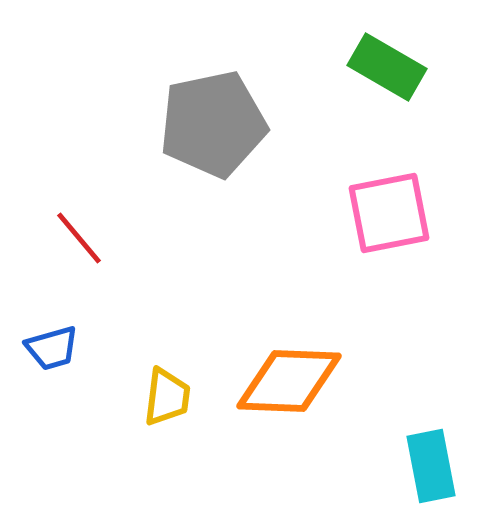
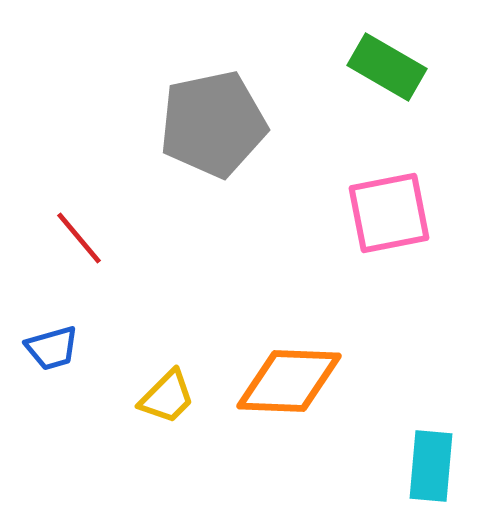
yellow trapezoid: rotated 38 degrees clockwise
cyan rectangle: rotated 16 degrees clockwise
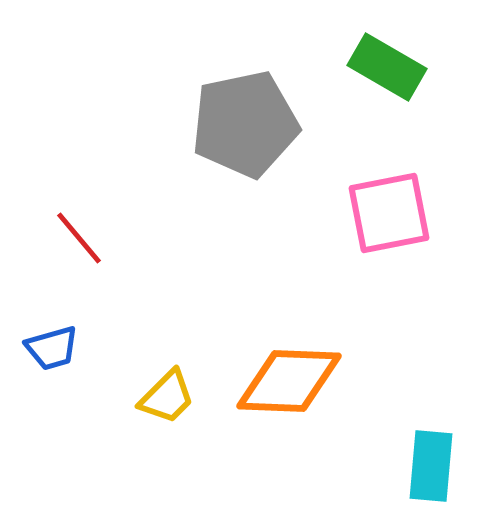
gray pentagon: moved 32 px right
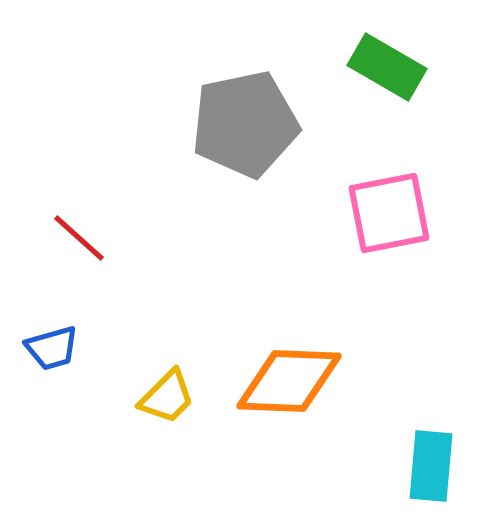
red line: rotated 8 degrees counterclockwise
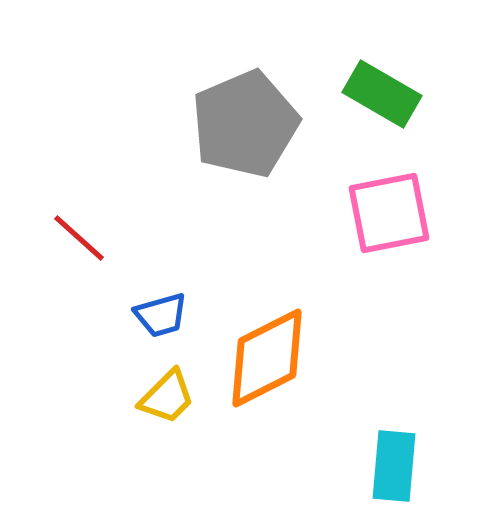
green rectangle: moved 5 px left, 27 px down
gray pentagon: rotated 11 degrees counterclockwise
blue trapezoid: moved 109 px right, 33 px up
orange diamond: moved 22 px left, 23 px up; rotated 29 degrees counterclockwise
cyan rectangle: moved 37 px left
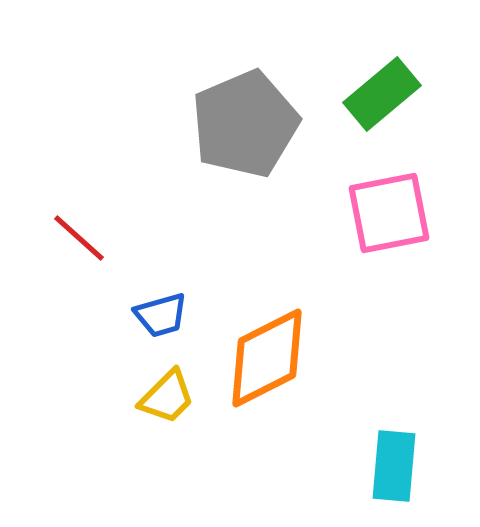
green rectangle: rotated 70 degrees counterclockwise
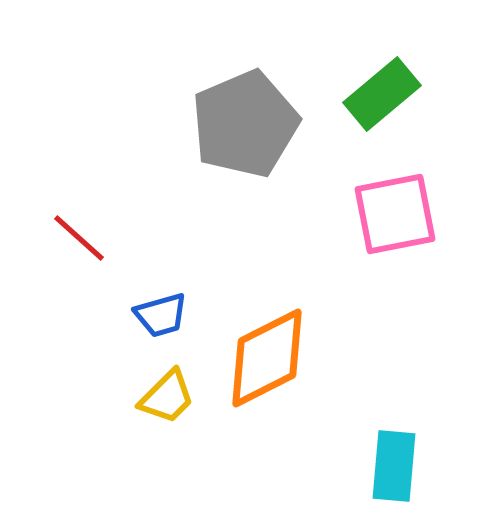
pink square: moved 6 px right, 1 px down
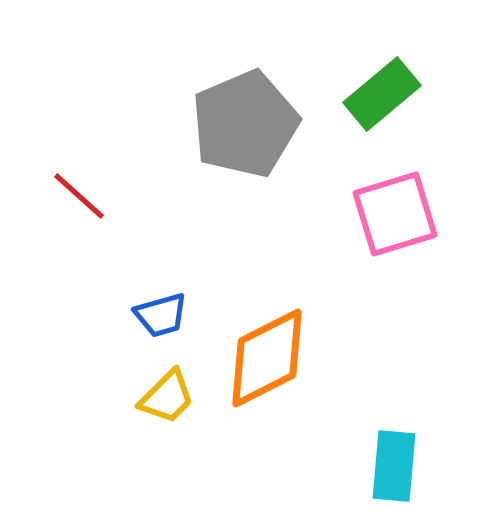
pink square: rotated 6 degrees counterclockwise
red line: moved 42 px up
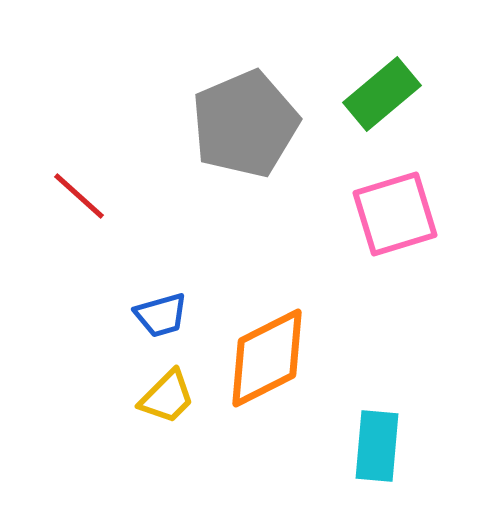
cyan rectangle: moved 17 px left, 20 px up
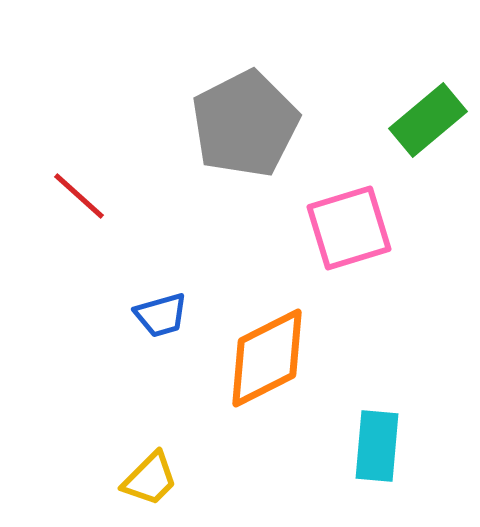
green rectangle: moved 46 px right, 26 px down
gray pentagon: rotated 4 degrees counterclockwise
pink square: moved 46 px left, 14 px down
yellow trapezoid: moved 17 px left, 82 px down
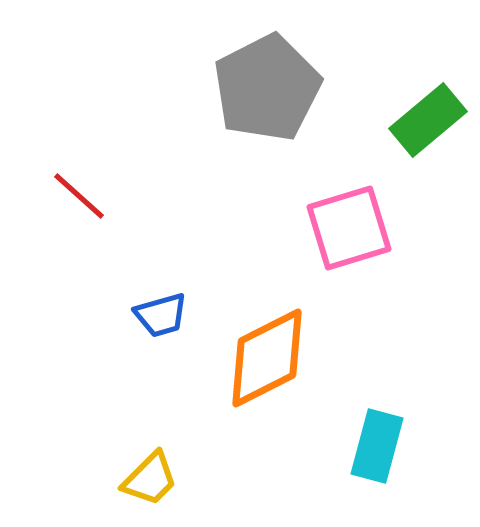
gray pentagon: moved 22 px right, 36 px up
cyan rectangle: rotated 10 degrees clockwise
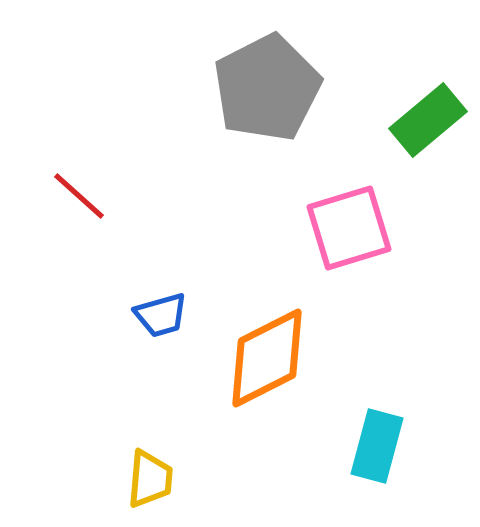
yellow trapezoid: rotated 40 degrees counterclockwise
